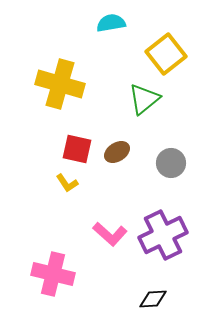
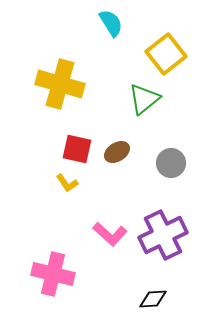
cyan semicircle: rotated 68 degrees clockwise
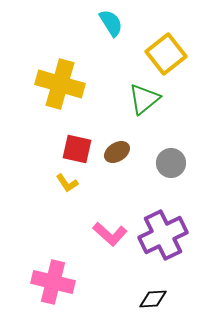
pink cross: moved 8 px down
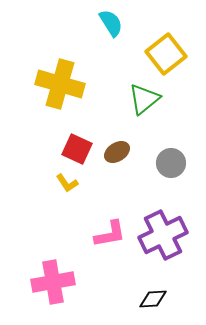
red square: rotated 12 degrees clockwise
pink L-shape: rotated 52 degrees counterclockwise
pink cross: rotated 24 degrees counterclockwise
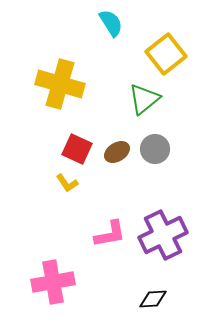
gray circle: moved 16 px left, 14 px up
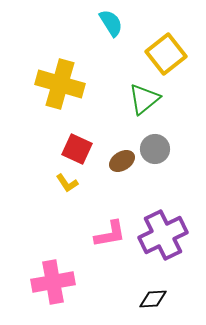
brown ellipse: moved 5 px right, 9 px down
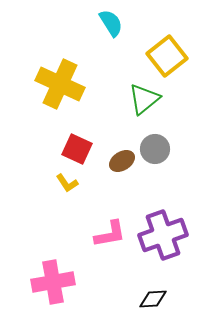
yellow square: moved 1 px right, 2 px down
yellow cross: rotated 9 degrees clockwise
purple cross: rotated 6 degrees clockwise
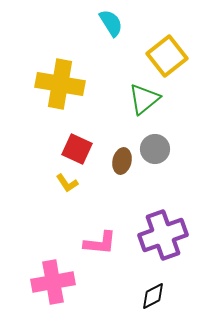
yellow cross: rotated 15 degrees counterclockwise
brown ellipse: rotated 45 degrees counterclockwise
pink L-shape: moved 10 px left, 9 px down; rotated 16 degrees clockwise
black diamond: moved 3 px up; rotated 24 degrees counterclockwise
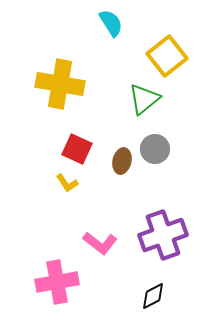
pink L-shape: rotated 32 degrees clockwise
pink cross: moved 4 px right
